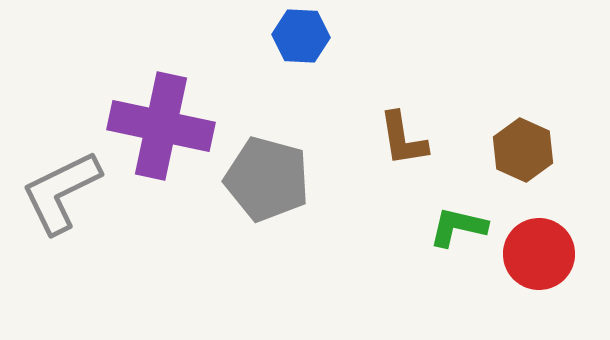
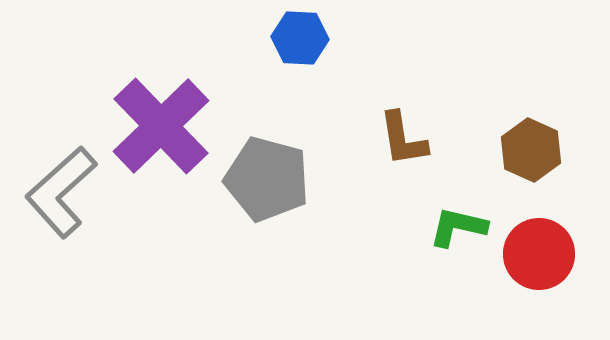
blue hexagon: moved 1 px left, 2 px down
purple cross: rotated 34 degrees clockwise
brown hexagon: moved 8 px right
gray L-shape: rotated 16 degrees counterclockwise
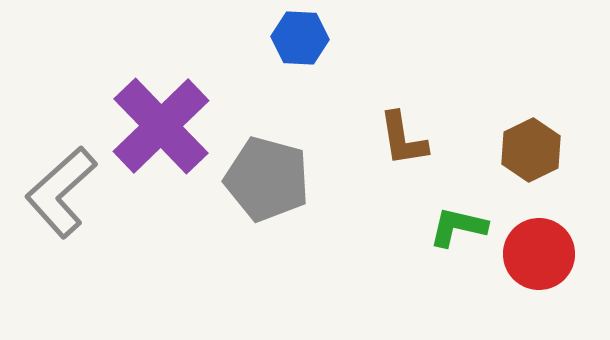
brown hexagon: rotated 10 degrees clockwise
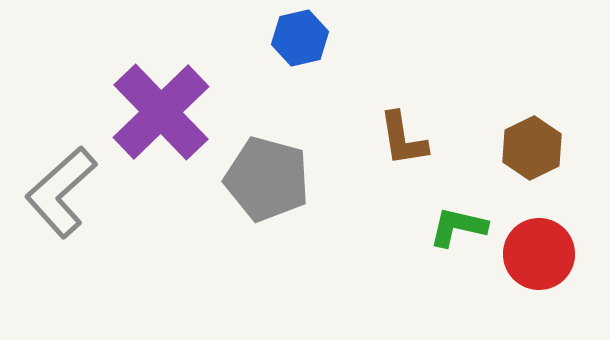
blue hexagon: rotated 16 degrees counterclockwise
purple cross: moved 14 px up
brown hexagon: moved 1 px right, 2 px up
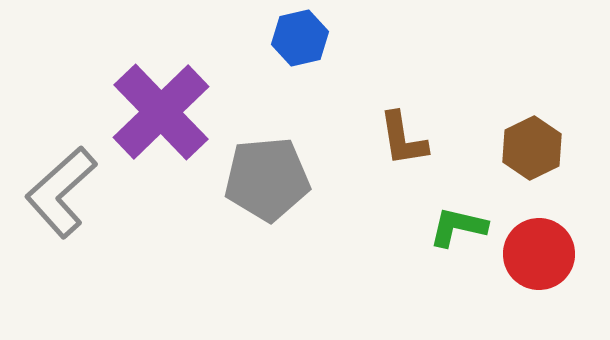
gray pentagon: rotated 20 degrees counterclockwise
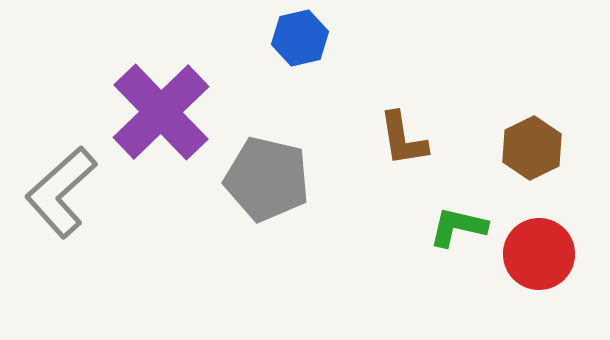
gray pentagon: rotated 18 degrees clockwise
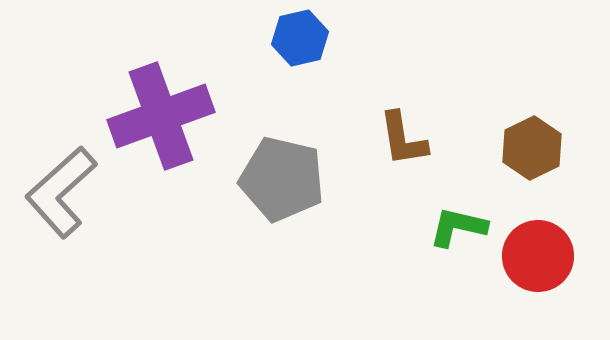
purple cross: moved 4 px down; rotated 24 degrees clockwise
gray pentagon: moved 15 px right
red circle: moved 1 px left, 2 px down
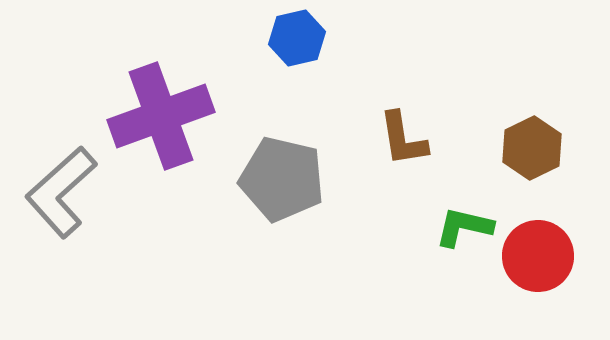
blue hexagon: moved 3 px left
green L-shape: moved 6 px right
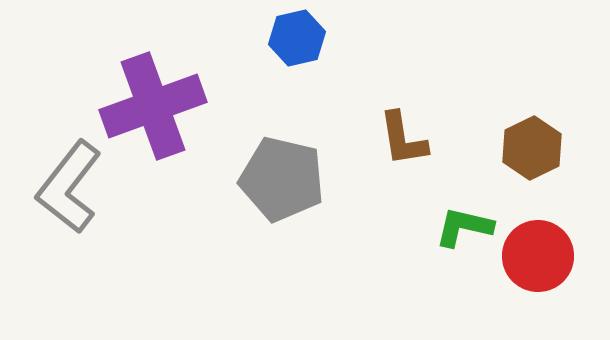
purple cross: moved 8 px left, 10 px up
gray L-shape: moved 8 px right, 5 px up; rotated 10 degrees counterclockwise
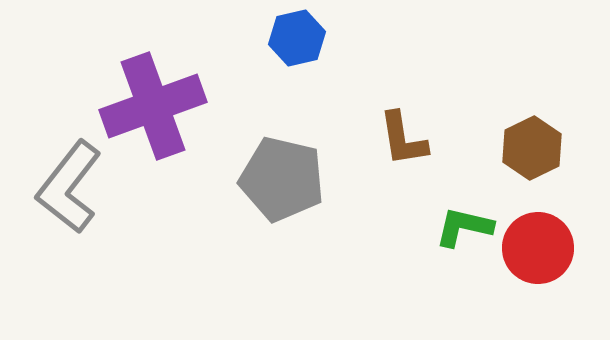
red circle: moved 8 px up
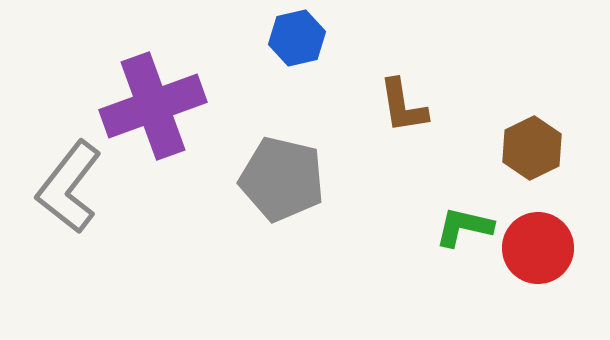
brown L-shape: moved 33 px up
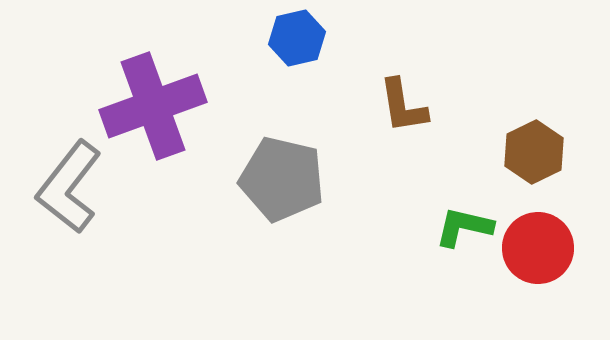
brown hexagon: moved 2 px right, 4 px down
